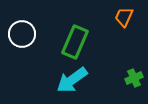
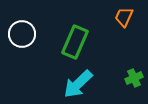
cyan arrow: moved 6 px right, 4 px down; rotated 8 degrees counterclockwise
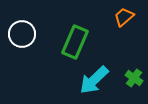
orange trapezoid: rotated 25 degrees clockwise
green cross: rotated 30 degrees counterclockwise
cyan arrow: moved 16 px right, 4 px up
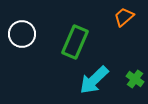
green cross: moved 1 px right, 1 px down
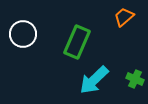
white circle: moved 1 px right
green rectangle: moved 2 px right
green cross: rotated 12 degrees counterclockwise
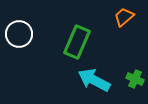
white circle: moved 4 px left
cyan arrow: rotated 72 degrees clockwise
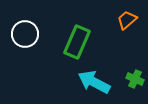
orange trapezoid: moved 3 px right, 3 px down
white circle: moved 6 px right
cyan arrow: moved 2 px down
